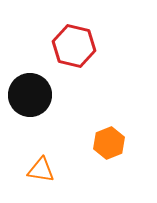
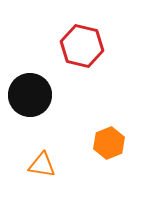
red hexagon: moved 8 px right
orange triangle: moved 1 px right, 5 px up
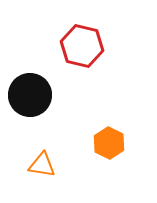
orange hexagon: rotated 12 degrees counterclockwise
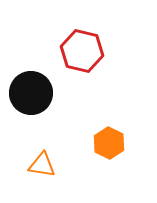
red hexagon: moved 5 px down
black circle: moved 1 px right, 2 px up
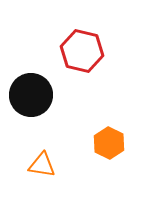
black circle: moved 2 px down
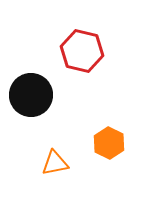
orange triangle: moved 13 px right, 2 px up; rotated 20 degrees counterclockwise
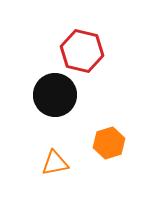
black circle: moved 24 px right
orange hexagon: rotated 16 degrees clockwise
